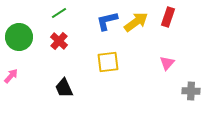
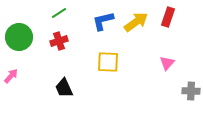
blue L-shape: moved 4 px left
red cross: rotated 30 degrees clockwise
yellow square: rotated 10 degrees clockwise
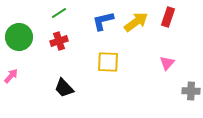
black trapezoid: rotated 20 degrees counterclockwise
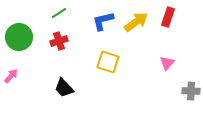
yellow square: rotated 15 degrees clockwise
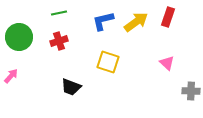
green line: rotated 21 degrees clockwise
pink triangle: rotated 28 degrees counterclockwise
black trapezoid: moved 7 px right, 1 px up; rotated 25 degrees counterclockwise
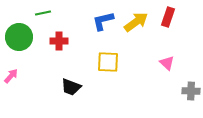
green line: moved 16 px left
red cross: rotated 18 degrees clockwise
yellow square: rotated 15 degrees counterclockwise
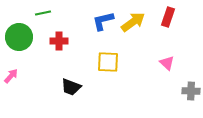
yellow arrow: moved 3 px left
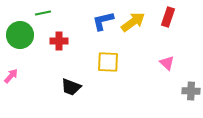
green circle: moved 1 px right, 2 px up
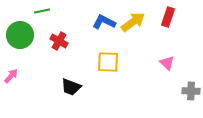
green line: moved 1 px left, 2 px up
blue L-shape: moved 1 px right, 1 px down; rotated 40 degrees clockwise
red cross: rotated 30 degrees clockwise
